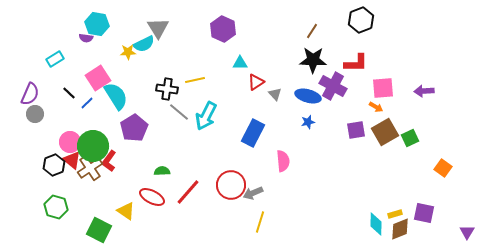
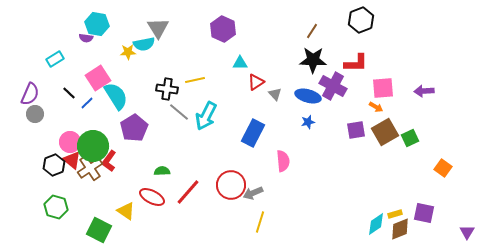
cyan semicircle at (144, 44): rotated 15 degrees clockwise
cyan diamond at (376, 224): rotated 55 degrees clockwise
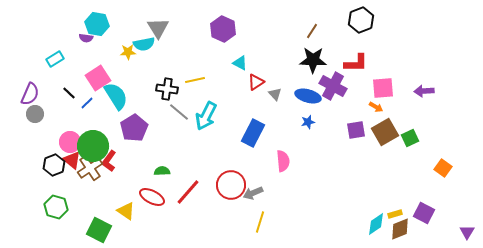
cyan triangle at (240, 63): rotated 28 degrees clockwise
purple square at (424, 213): rotated 15 degrees clockwise
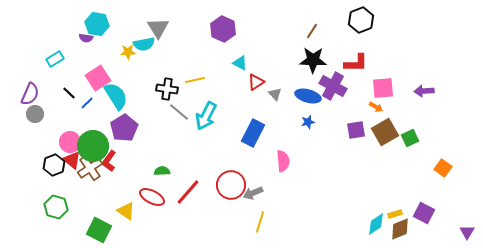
purple pentagon at (134, 128): moved 10 px left
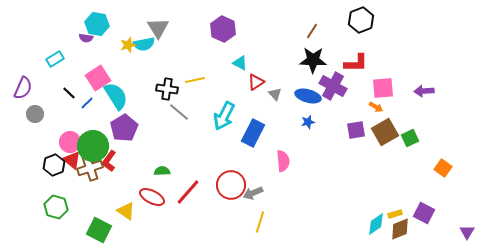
yellow star at (128, 52): moved 7 px up; rotated 14 degrees counterclockwise
purple semicircle at (30, 94): moved 7 px left, 6 px up
cyan arrow at (206, 116): moved 18 px right
brown cross at (90, 168): rotated 15 degrees clockwise
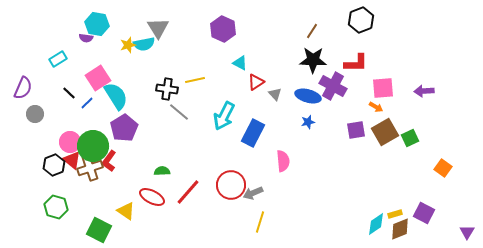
cyan rectangle at (55, 59): moved 3 px right
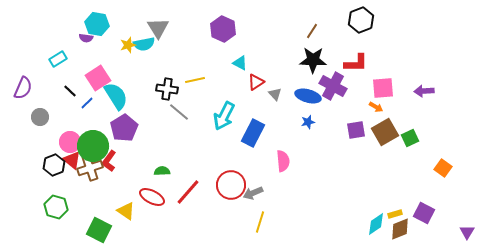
black line at (69, 93): moved 1 px right, 2 px up
gray circle at (35, 114): moved 5 px right, 3 px down
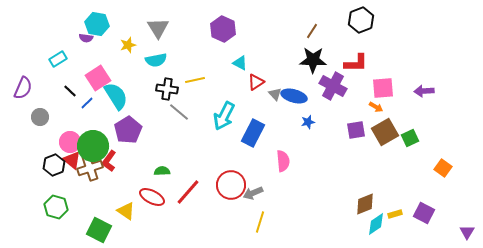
cyan semicircle at (144, 44): moved 12 px right, 16 px down
blue ellipse at (308, 96): moved 14 px left
purple pentagon at (124, 128): moved 4 px right, 2 px down
brown diamond at (400, 229): moved 35 px left, 25 px up
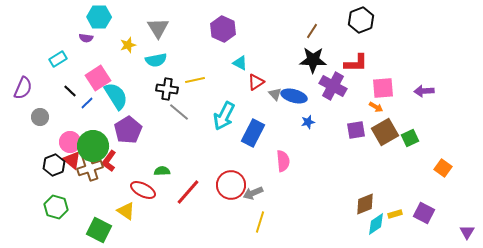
cyan hexagon at (97, 24): moved 2 px right, 7 px up; rotated 10 degrees counterclockwise
red ellipse at (152, 197): moved 9 px left, 7 px up
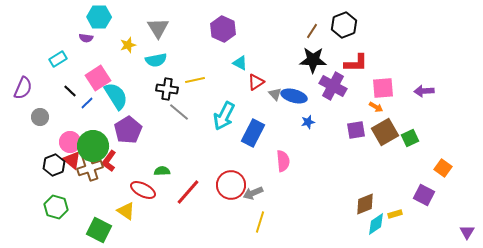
black hexagon at (361, 20): moved 17 px left, 5 px down
purple square at (424, 213): moved 18 px up
